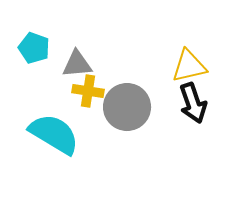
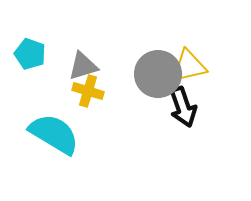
cyan pentagon: moved 4 px left, 6 px down
gray triangle: moved 6 px right, 2 px down; rotated 12 degrees counterclockwise
yellow cross: rotated 8 degrees clockwise
black arrow: moved 10 px left, 4 px down
gray circle: moved 31 px right, 33 px up
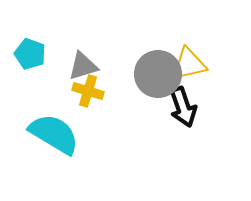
yellow triangle: moved 2 px up
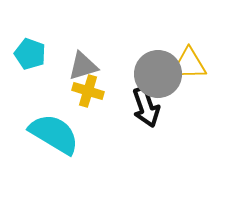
yellow triangle: rotated 12 degrees clockwise
black arrow: moved 37 px left
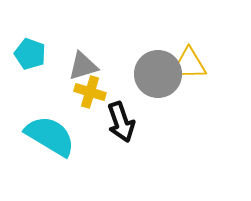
yellow cross: moved 2 px right, 1 px down
black arrow: moved 25 px left, 15 px down
cyan semicircle: moved 4 px left, 2 px down
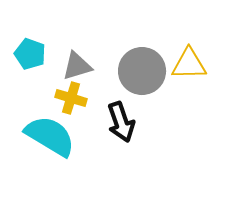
gray triangle: moved 6 px left
gray circle: moved 16 px left, 3 px up
yellow cross: moved 19 px left, 6 px down
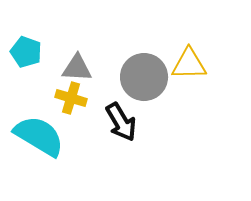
cyan pentagon: moved 4 px left, 2 px up
gray triangle: moved 2 px down; rotated 20 degrees clockwise
gray circle: moved 2 px right, 6 px down
black arrow: rotated 12 degrees counterclockwise
cyan semicircle: moved 11 px left
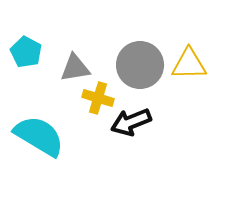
cyan pentagon: rotated 8 degrees clockwise
gray triangle: moved 2 px left; rotated 12 degrees counterclockwise
gray circle: moved 4 px left, 12 px up
yellow cross: moved 27 px right
black arrow: moved 10 px right; rotated 99 degrees clockwise
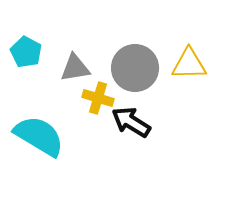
gray circle: moved 5 px left, 3 px down
black arrow: rotated 54 degrees clockwise
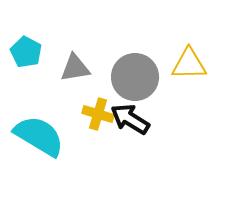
gray circle: moved 9 px down
yellow cross: moved 16 px down
black arrow: moved 1 px left, 3 px up
